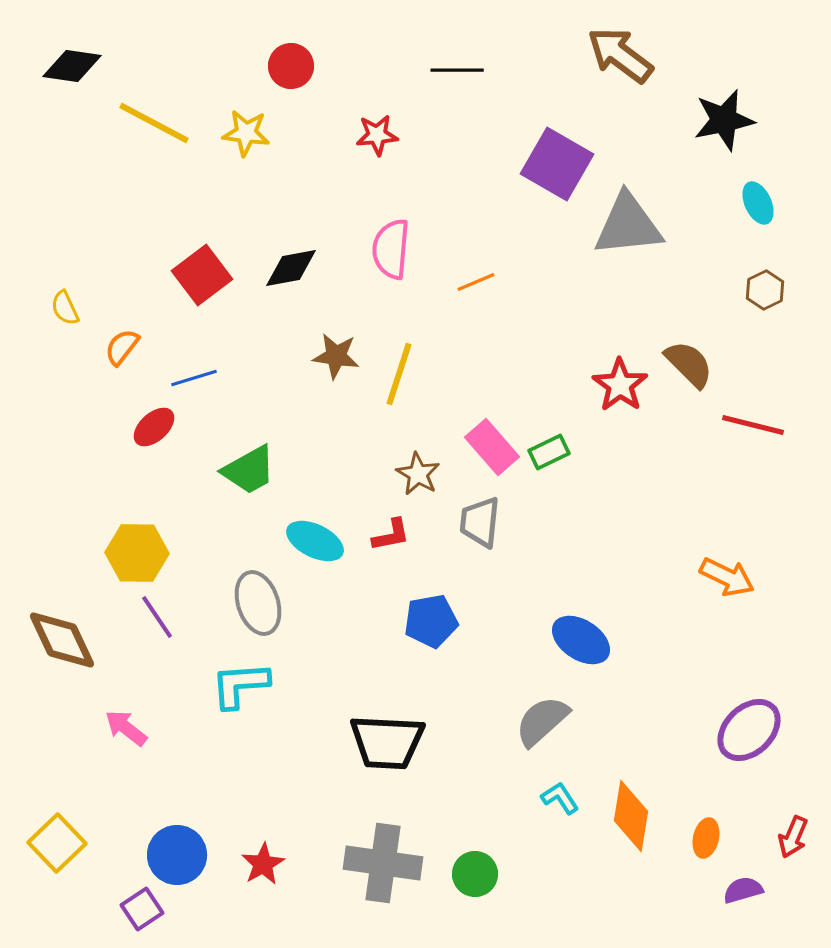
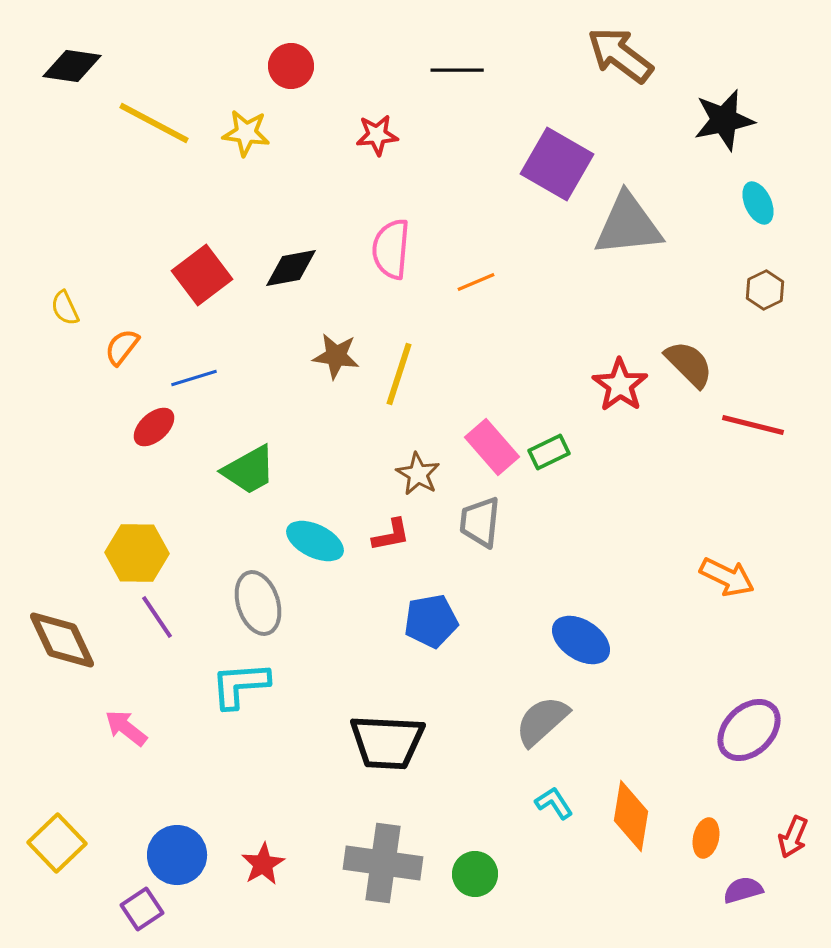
cyan L-shape at (560, 798): moved 6 px left, 5 px down
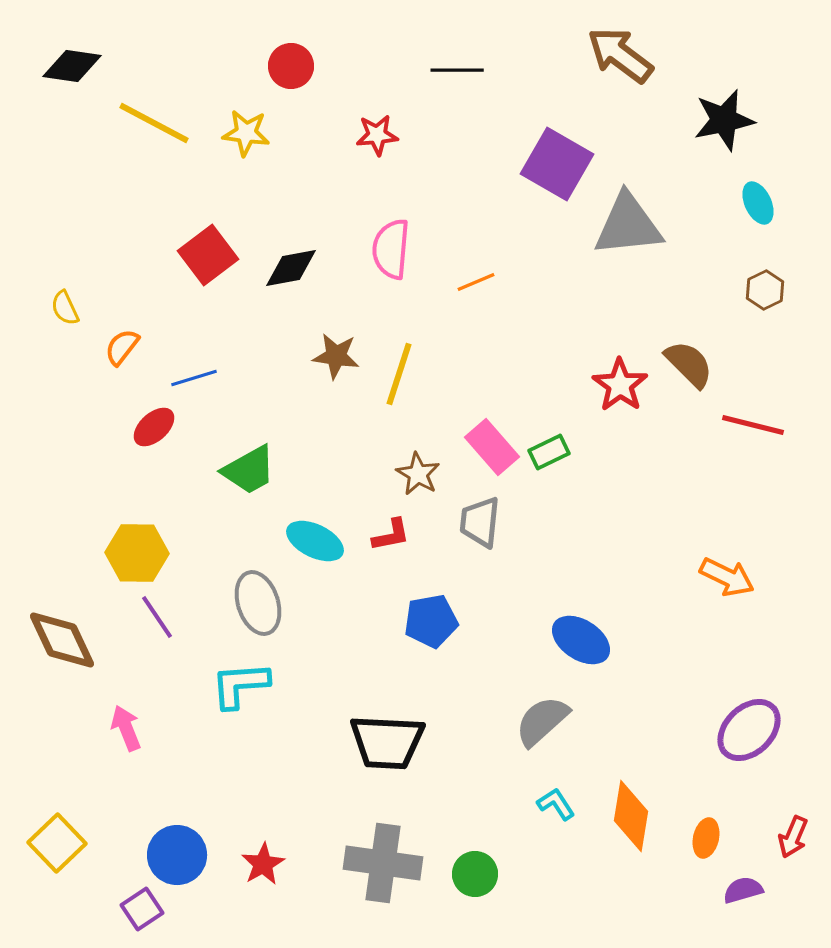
red square at (202, 275): moved 6 px right, 20 px up
pink arrow at (126, 728): rotated 30 degrees clockwise
cyan L-shape at (554, 803): moved 2 px right, 1 px down
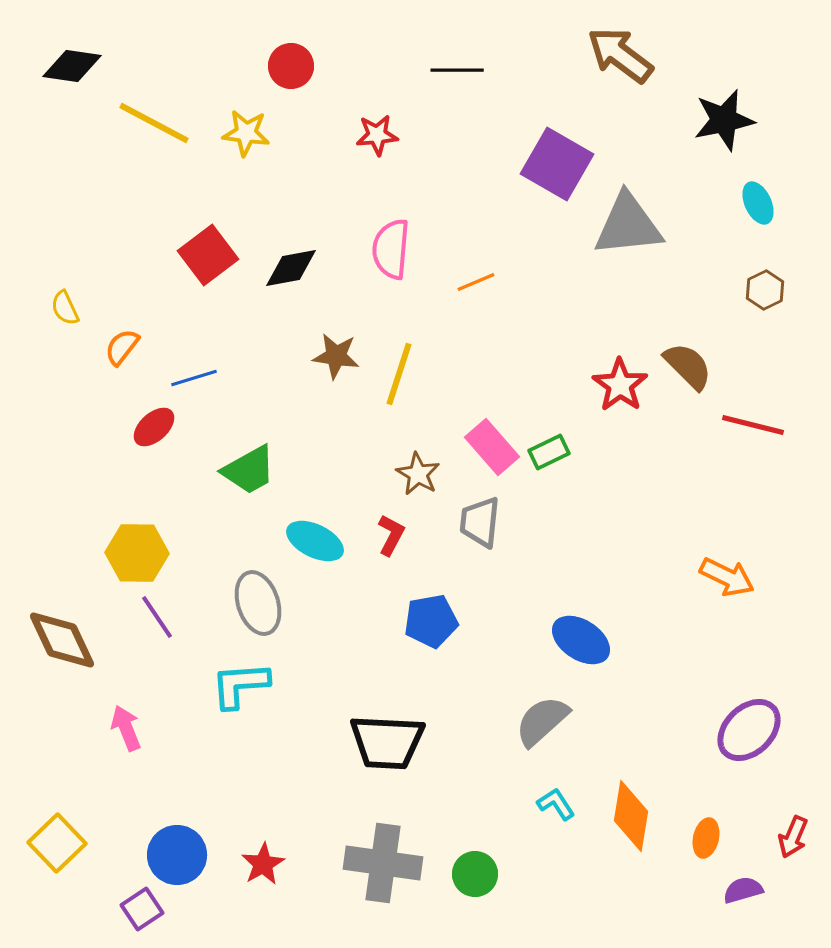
brown semicircle at (689, 364): moved 1 px left, 2 px down
red L-shape at (391, 535): rotated 51 degrees counterclockwise
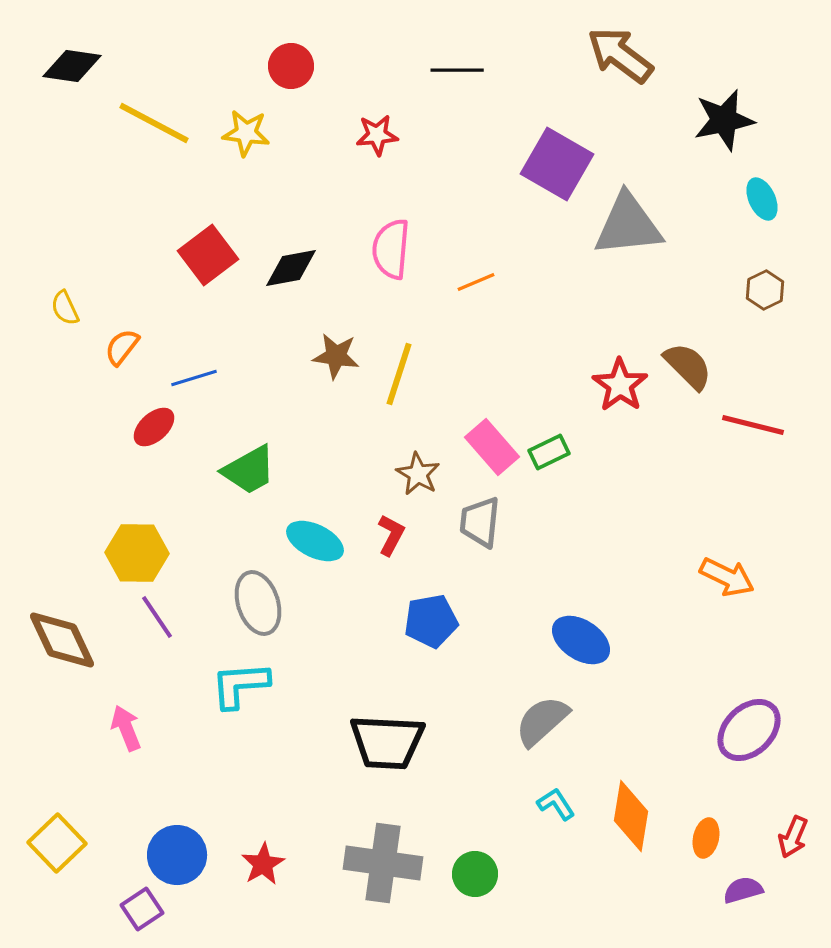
cyan ellipse at (758, 203): moved 4 px right, 4 px up
